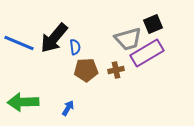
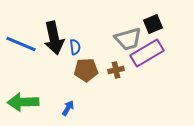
black arrow: rotated 52 degrees counterclockwise
blue line: moved 2 px right, 1 px down
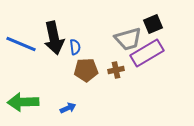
blue arrow: rotated 35 degrees clockwise
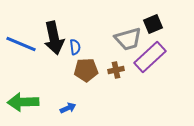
purple rectangle: moved 3 px right, 4 px down; rotated 12 degrees counterclockwise
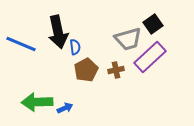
black square: rotated 12 degrees counterclockwise
black arrow: moved 4 px right, 6 px up
brown pentagon: rotated 25 degrees counterclockwise
green arrow: moved 14 px right
blue arrow: moved 3 px left
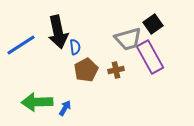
blue line: moved 1 px down; rotated 56 degrees counterclockwise
purple rectangle: rotated 76 degrees counterclockwise
blue arrow: rotated 35 degrees counterclockwise
